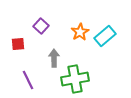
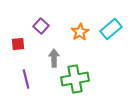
cyan rectangle: moved 6 px right, 7 px up
purple line: moved 2 px left, 1 px up; rotated 12 degrees clockwise
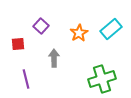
orange star: moved 1 px left, 1 px down
green cross: moved 27 px right; rotated 8 degrees counterclockwise
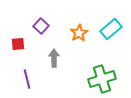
purple line: moved 1 px right
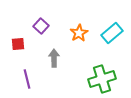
cyan rectangle: moved 1 px right, 4 px down
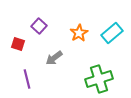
purple square: moved 2 px left
red square: rotated 24 degrees clockwise
gray arrow: rotated 126 degrees counterclockwise
green cross: moved 3 px left
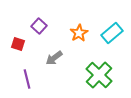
green cross: moved 4 px up; rotated 28 degrees counterclockwise
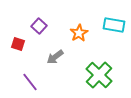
cyan rectangle: moved 2 px right, 8 px up; rotated 50 degrees clockwise
gray arrow: moved 1 px right, 1 px up
purple line: moved 3 px right, 3 px down; rotated 24 degrees counterclockwise
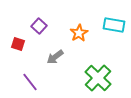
green cross: moved 1 px left, 3 px down
